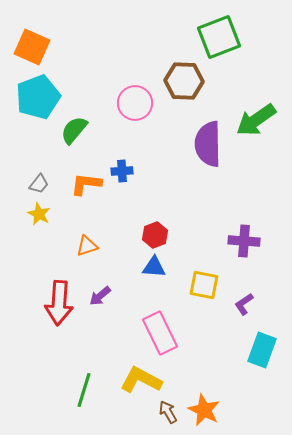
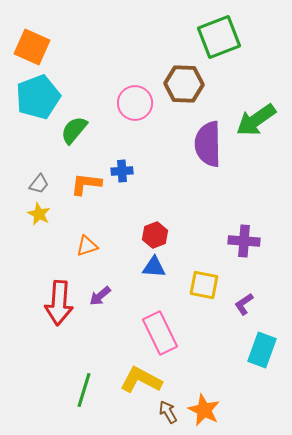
brown hexagon: moved 3 px down
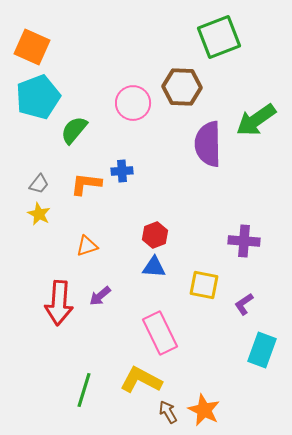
brown hexagon: moved 2 px left, 3 px down
pink circle: moved 2 px left
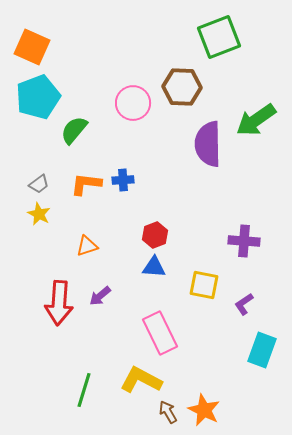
blue cross: moved 1 px right, 9 px down
gray trapezoid: rotated 15 degrees clockwise
